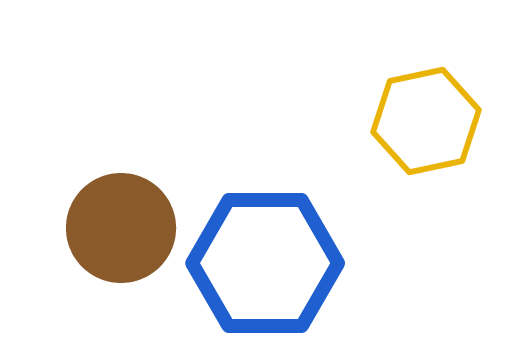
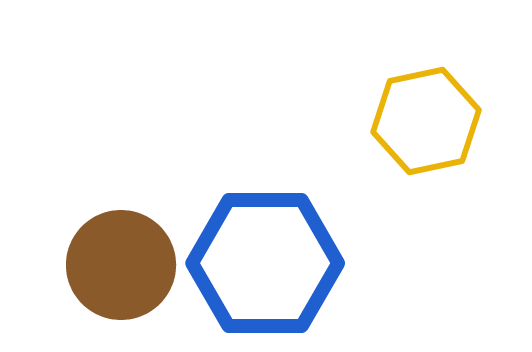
brown circle: moved 37 px down
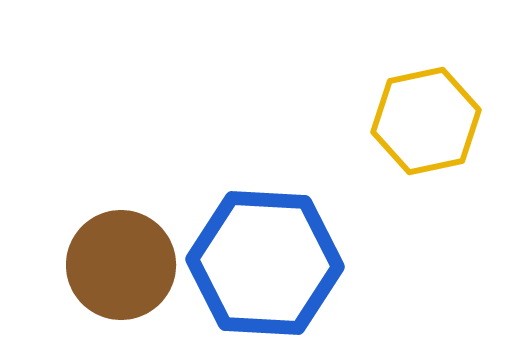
blue hexagon: rotated 3 degrees clockwise
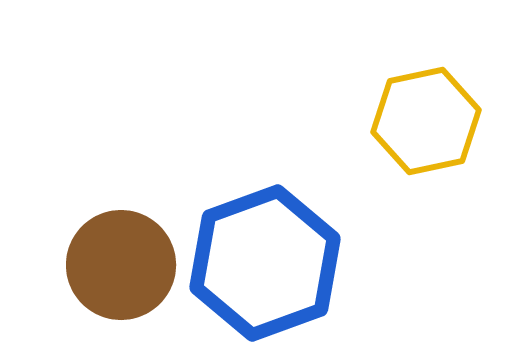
blue hexagon: rotated 23 degrees counterclockwise
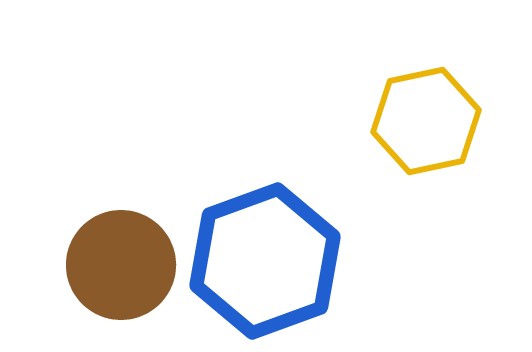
blue hexagon: moved 2 px up
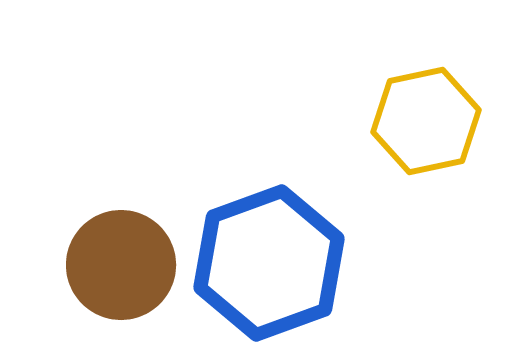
blue hexagon: moved 4 px right, 2 px down
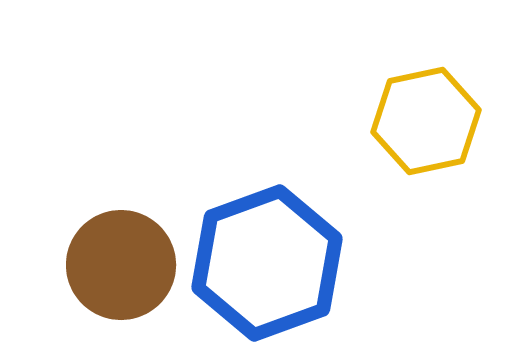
blue hexagon: moved 2 px left
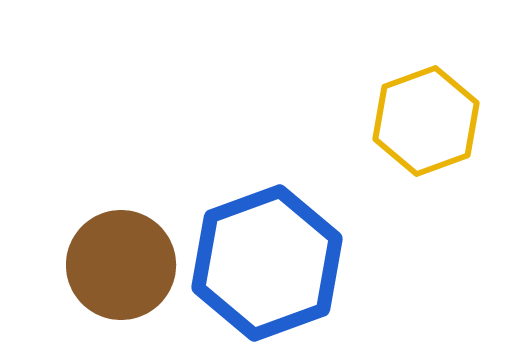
yellow hexagon: rotated 8 degrees counterclockwise
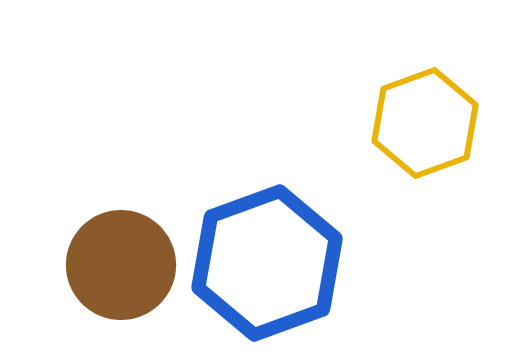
yellow hexagon: moved 1 px left, 2 px down
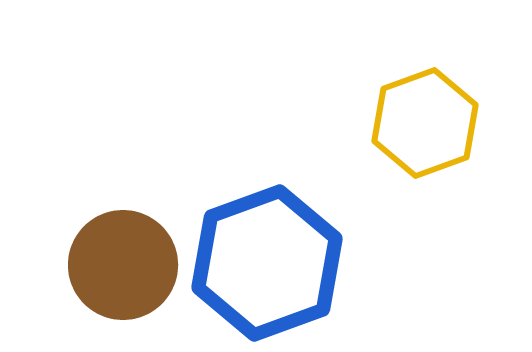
brown circle: moved 2 px right
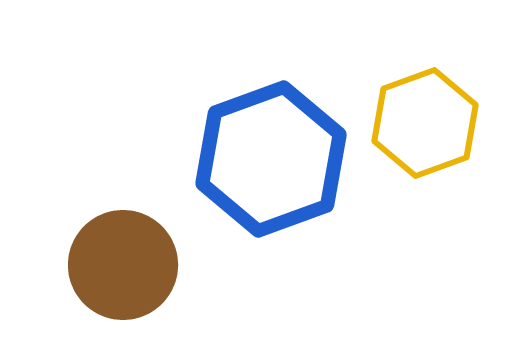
blue hexagon: moved 4 px right, 104 px up
